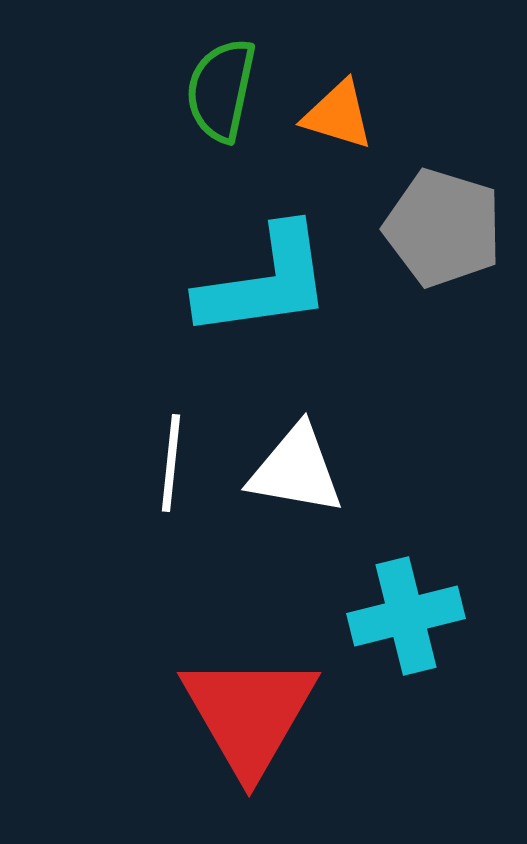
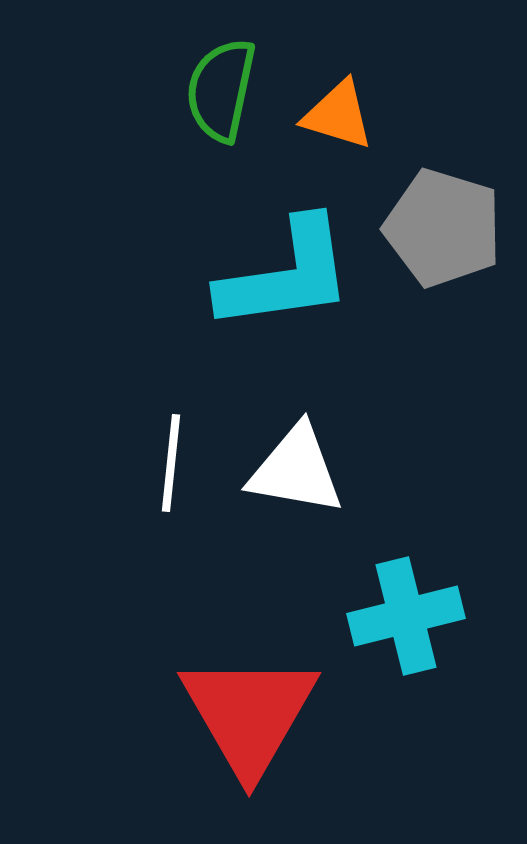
cyan L-shape: moved 21 px right, 7 px up
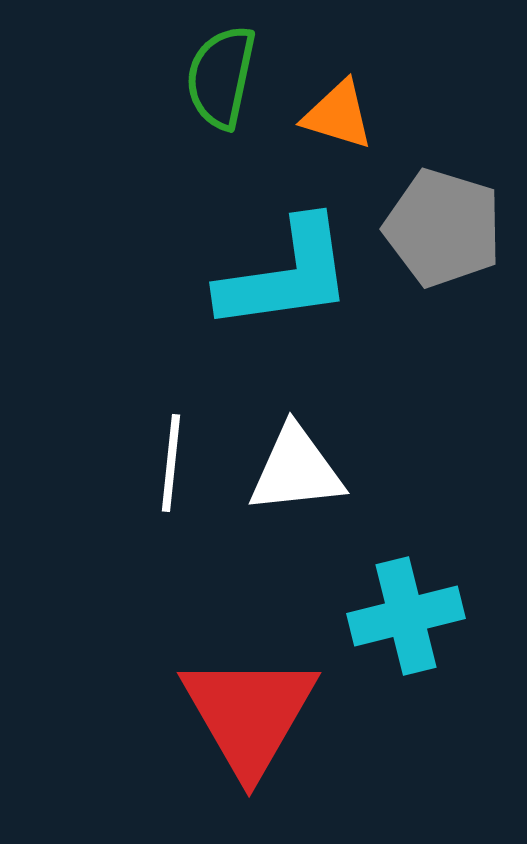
green semicircle: moved 13 px up
white triangle: rotated 16 degrees counterclockwise
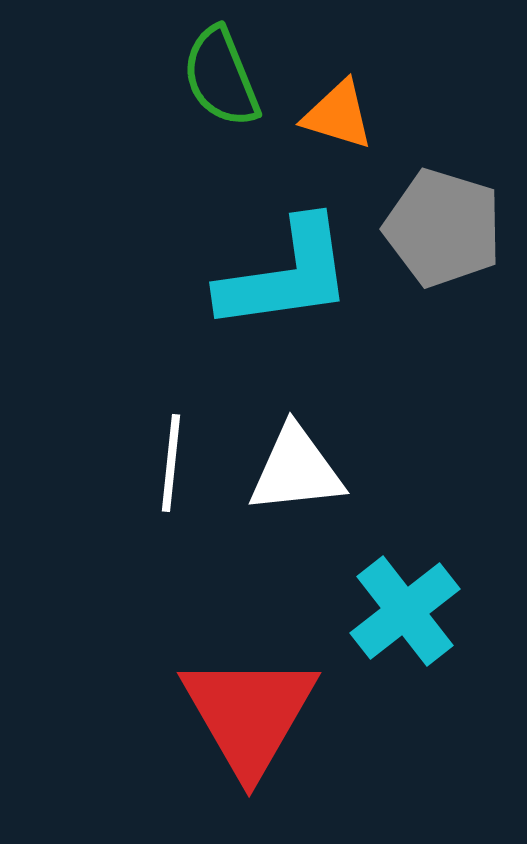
green semicircle: rotated 34 degrees counterclockwise
cyan cross: moved 1 px left, 5 px up; rotated 24 degrees counterclockwise
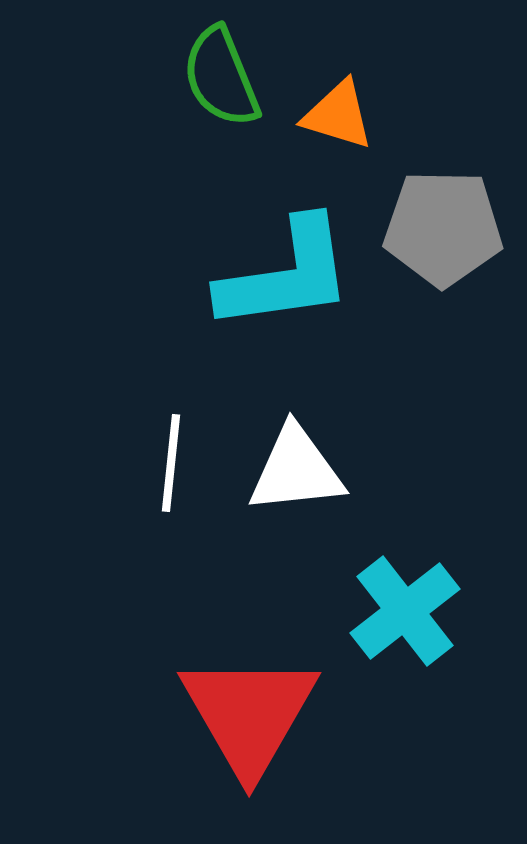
gray pentagon: rotated 16 degrees counterclockwise
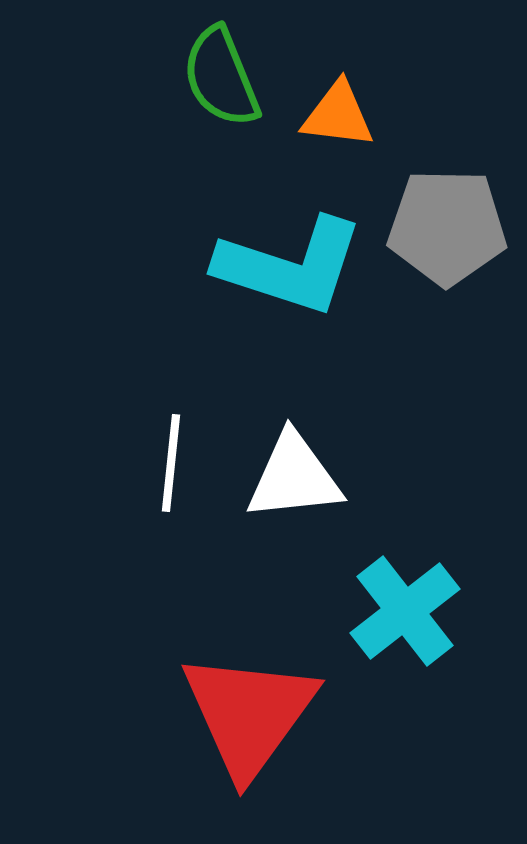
orange triangle: rotated 10 degrees counterclockwise
gray pentagon: moved 4 px right, 1 px up
cyan L-shape: moved 4 px right, 9 px up; rotated 26 degrees clockwise
white triangle: moved 2 px left, 7 px down
red triangle: rotated 6 degrees clockwise
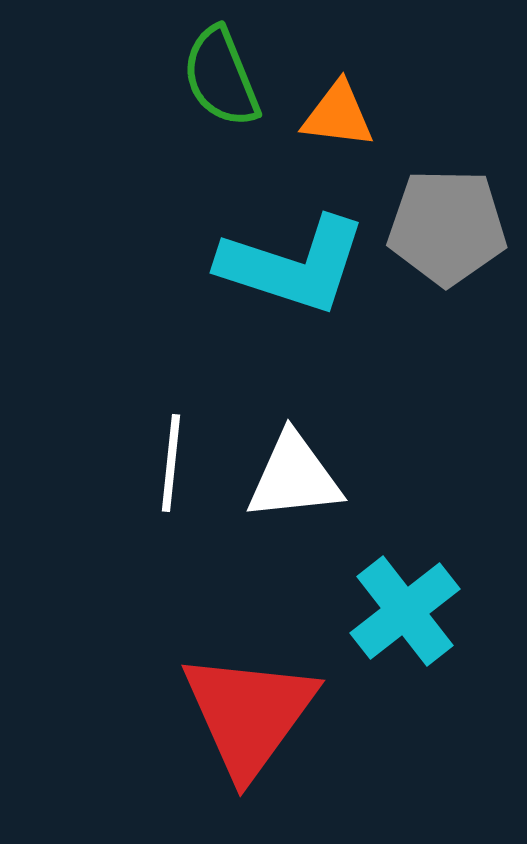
cyan L-shape: moved 3 px right, 1 px up
